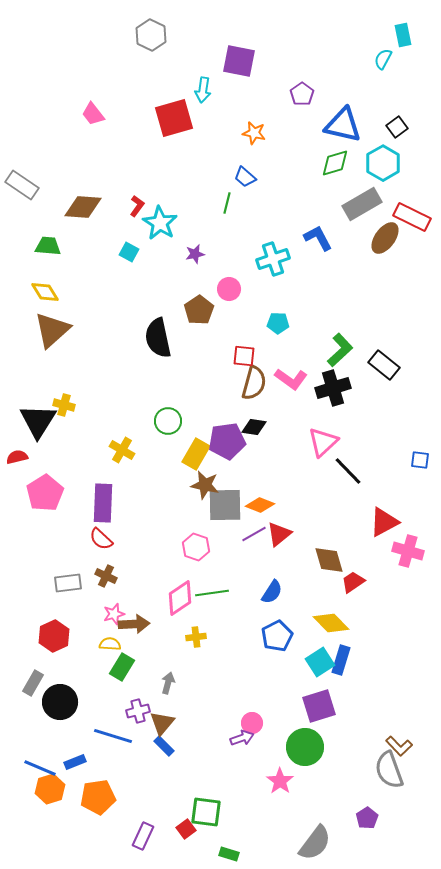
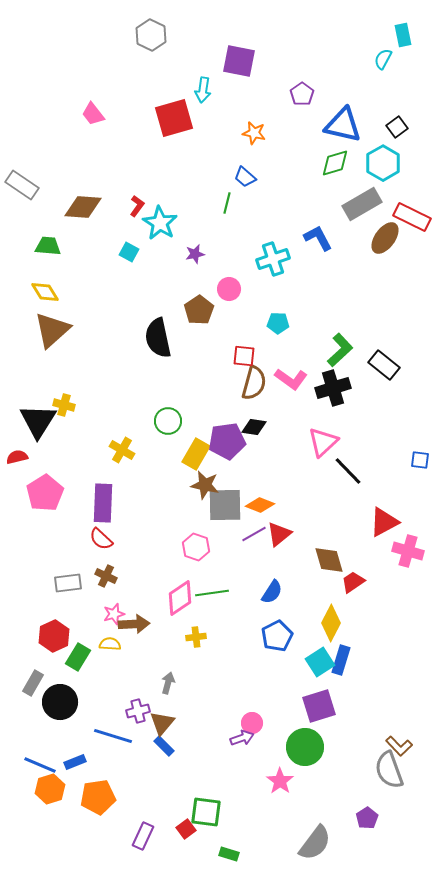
yellow diamond at (331, 623): rotated 72 degrees clockwise
green rectangle at (122, 667): moved 44 px left, 10 px up
blue line at (40, 768): moved 3 px up
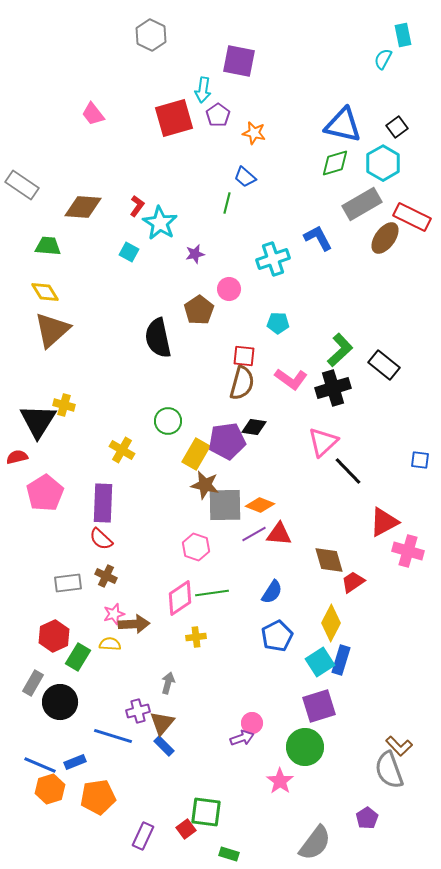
purple pentagon at (302, 94): moved 84 px left, 21 px down
brown semicircle at (254, 383): moved 12 px left
red triangle at (279, 534): rotated 44 degrees clockwise
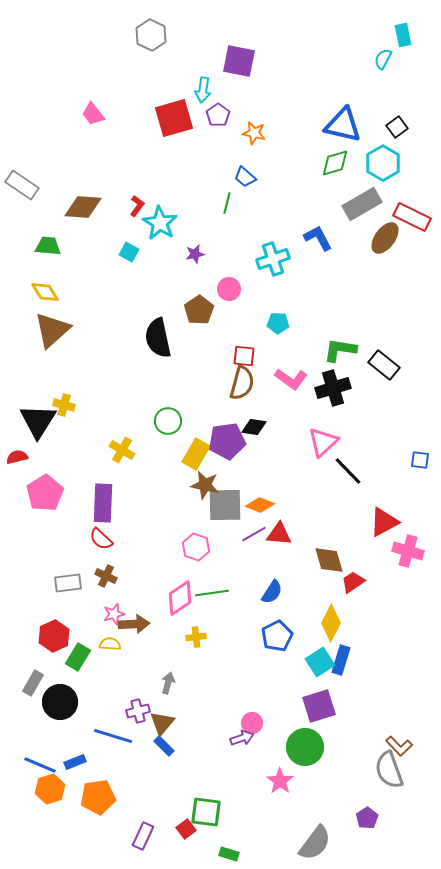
green L-shape at (340, 350): rotated 128 degrees counterclockwise
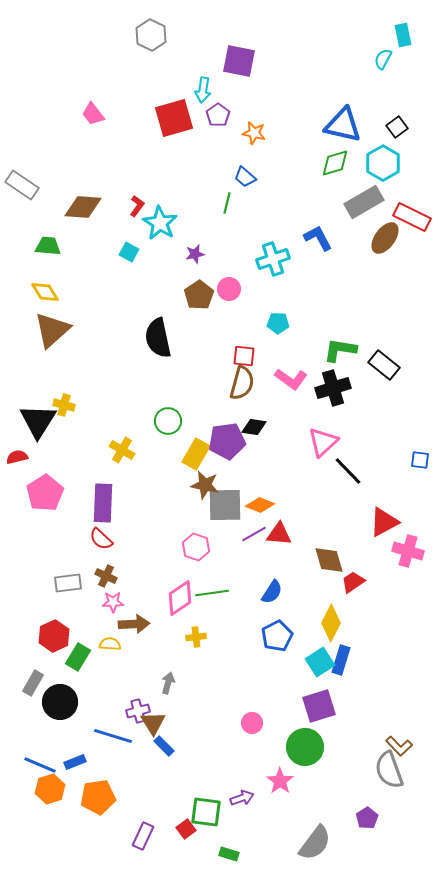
gray rectangle at (362, 204): moved 2 px right, 2 px up
brown pentagon at (199, 310): moved 15 px up
pink star at (114, 614): moved 1 px left, 12 px up; rotated 15 degrees clockwise
brown triangle at (162, 723): moved 9 px left; rotated 12 degrees counterclockwise
purple arrow at (242, 738): moved 60 px down
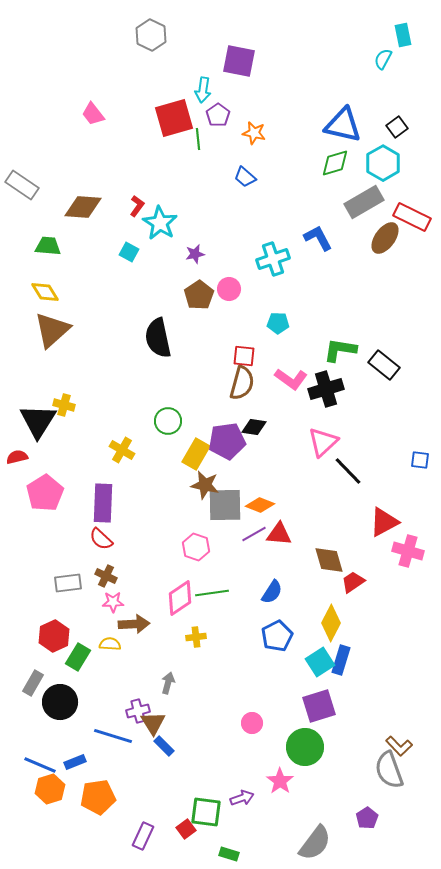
green line at (227, 203): moved 29 px left, 64 px up; rotated 20 degrees counterclockwise
black cross at (333, 388): moved 7 px left, 1 px down
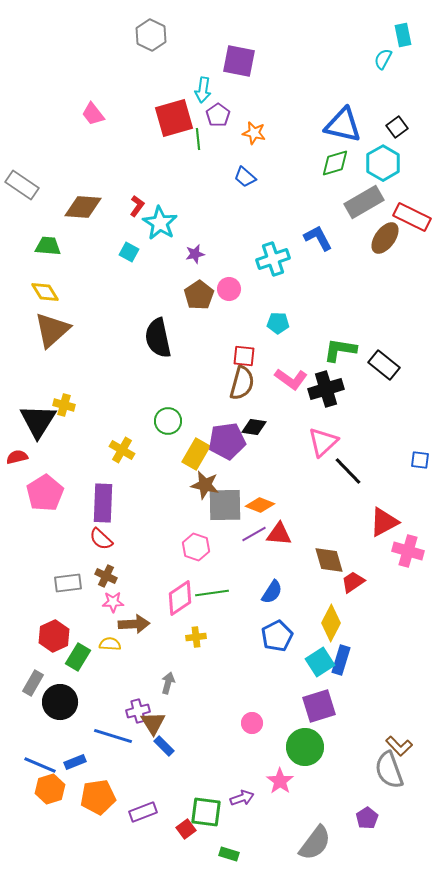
purple rectangle at (143, 836): moved 24 px up; rotated 44 degrees clockwise
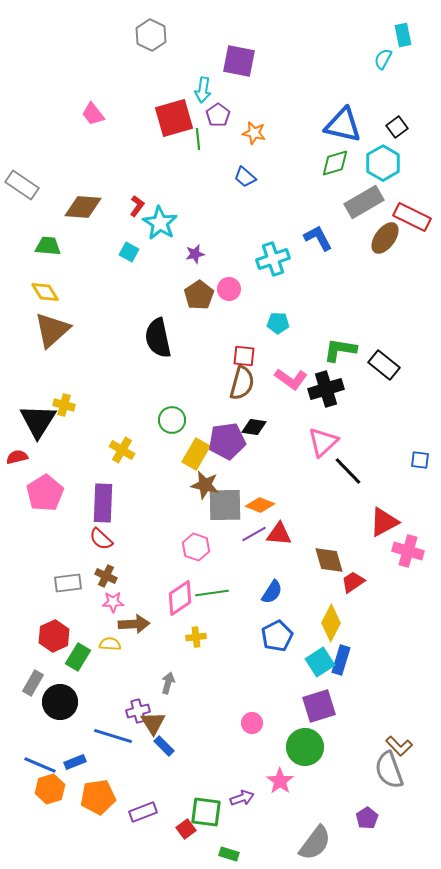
green circle at (168, 421): moved 4 px right, 1 px up
